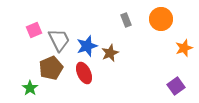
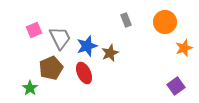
orange circle: moved 4 px right, 3 px down
gray trapezoid: moved 1 px right, 2 px up
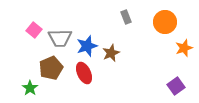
gray rectangle: moved 3 px up
pink square: rotated 28 degrees counterclockwise
gray trapezoid: rotated 115 degrees clockwise
brown star: moved 1 px right
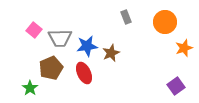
blue star: rotated 10 degrees clockwise
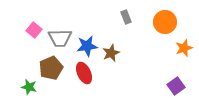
green star: moved 1 px left, 1 px up; rotated 21 degrees counterclockwise
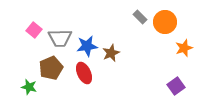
gray rectangle: moved 14 px right; rotated 24 degrees counterclockwise
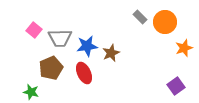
green star: moved 2 px right, 5 px down
